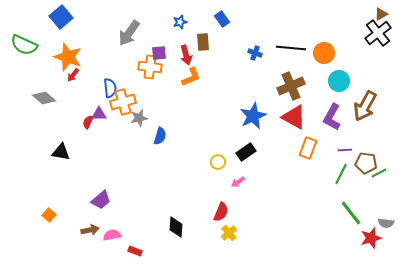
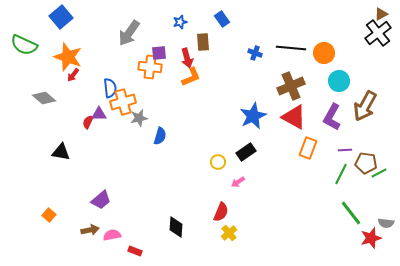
red arrow at (186, 55): moved 1 px right, 3 px down
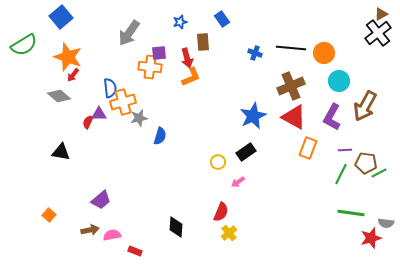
green semicircle at (24, 45): rotated 56 degrees counterclockwise
gray diamond at (44, 98): moved 15 px right, 2 px up
green line at (351, 213): rotated 44 degrees counterclockwise
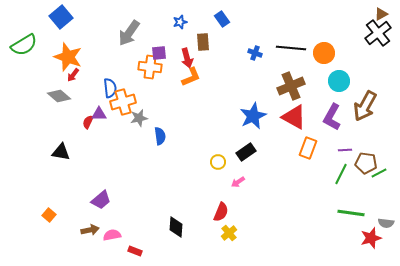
blue semicircle at (160, 136): rotated 24 degrees counterclockwise
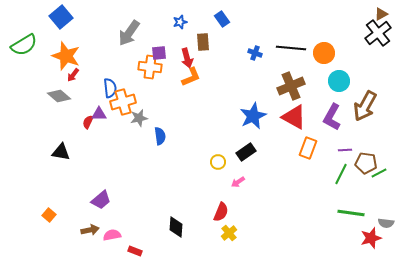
orange star at (68, 57): moved 2 px left, 1 px up
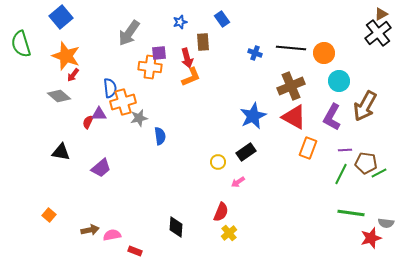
green semicircle at (24, 45): moved 3 px left, 1 px up; rotated 104 degrees clockwise
purple trapezoid at (101, 200): moved 32 px up
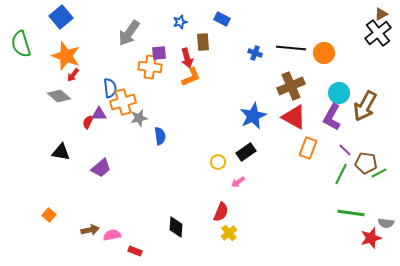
blue rectangle at (222, 19): rotated 28 degrees counterclockwise
cyan circle at (339, 81): moved 12 px down
purple line at (345, 150): rotated 48 degrees clockwise
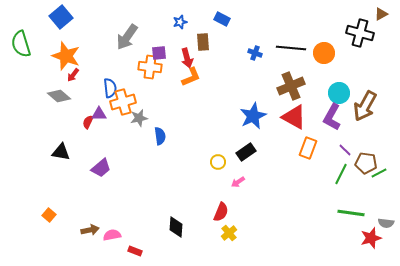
gray arrow at (129, 33): moved 2 px left, 4 px down
black cross at (378, 33): moved 18 px left; rotated 36 degrees counterclockwise
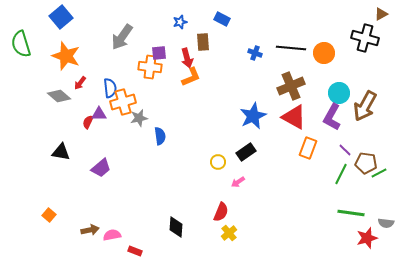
black cross at (360, 33): moved 5 px right, 5 px down
gray arrow at (127, 37): moved 5 px left
red arrow at (73, 75): moved 7 px right, 8 px down
red star at (371, 238): moved 4 px left
